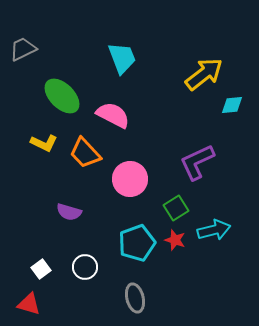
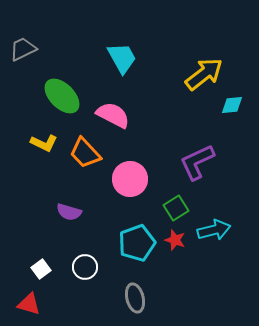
cyan trapezoid: rotated 8 degrees counterclockwise
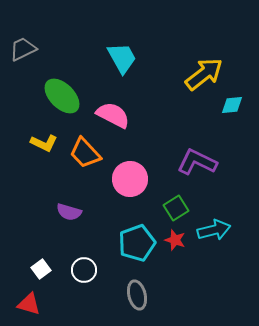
purple L-shape: rotated 51 degrees clockwise
white circle: moved 1 px left, 3 px down
gray ellipse: moved 2 px right, 3 px up
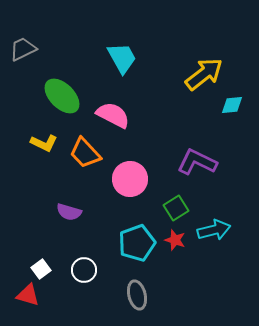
red triangle: moved 1 px left, 9 px up
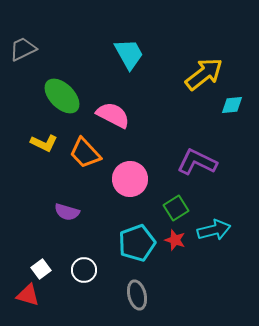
cyan trapezoid: moved 7 px right, 4 px up
purple semicircle: moved 2 px left
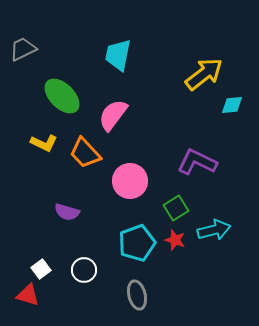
cyan trapezoid: moved 11 px left, 1 px down; rotated 140 degrees counterclockwise
pink semicircle: rotated 80 degrees counterclockwise
pink circle: moved 2 px down
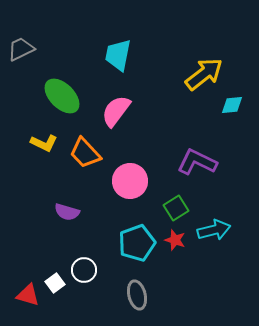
gray trapezoid: moved 2 px left
pink semicircle: moved 3 px right, 4 px up
white square: moved 14 px right, 14 px down
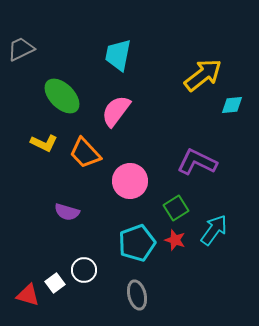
yellow arrow: moved 1 px left, 1 px down
cyan arrow: rotated 40 degrees counterclockwise
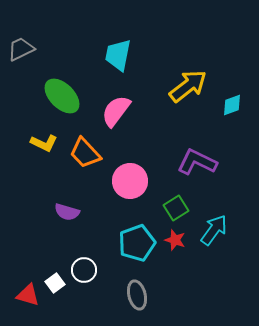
yellow arrow: moved 15 px left, 11 px down
cyan diamond: rotated 15 degrees counterclockwise
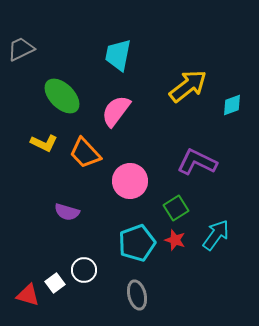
cyan arrow: moved 2 px right, 5 px down
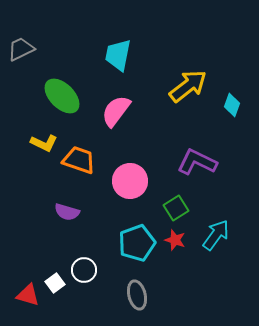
cyan diamond: rotated 50 degrees counterclockwise
orange trapezoid: moved 6 px left, 7 px down; rotated 152 degrees clockwise
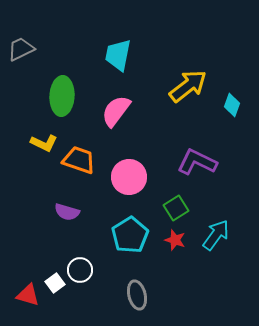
green ellipse: rotated 48 degrees clockwise
pink circle: moved 1 px left, 4 px up
cyan pentagon: moved 7 px left, 8 px up; rotated 12 degrees counterclockwise
white circle: moved 4 px left
